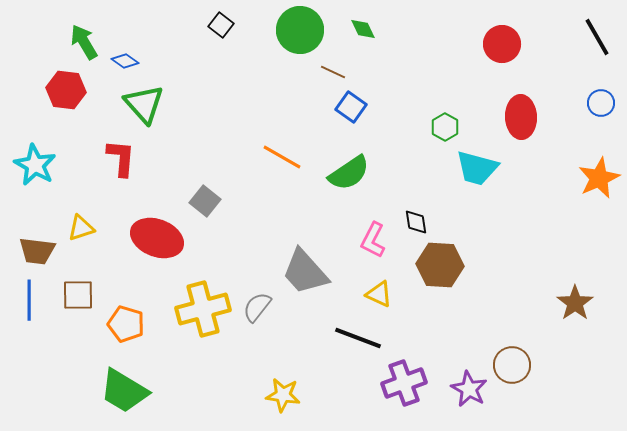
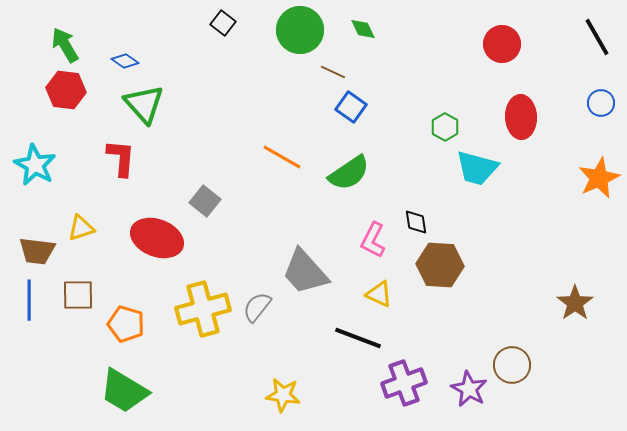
black square at (221, 25): moved 2 px right, 2 px up
green arrow at (84, 42): moved 19 px left, 3 px down
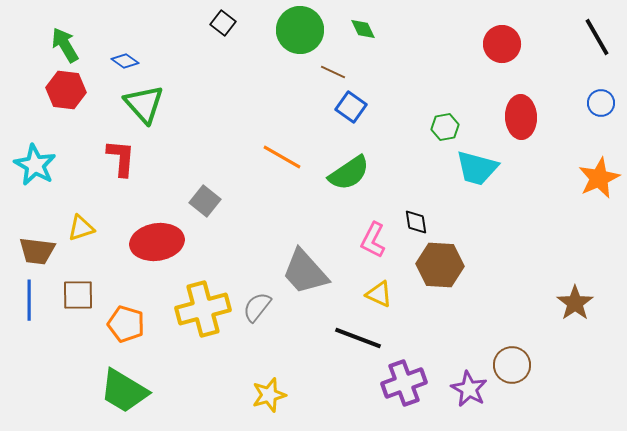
green hexagon at (445, 127): rotated 20 degrees clockwise
red ellipse at (157, 238): moved 4 px down; rotated 30 degrees counterclockwise
yellow star at (283, 395): moved 14 px left; rotated 24 degrees counterclockwise
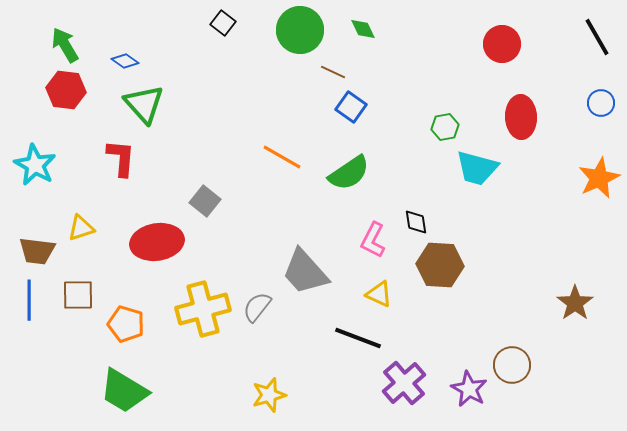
purple cross at (404, 383): rotated 21 degrees counterclockwise
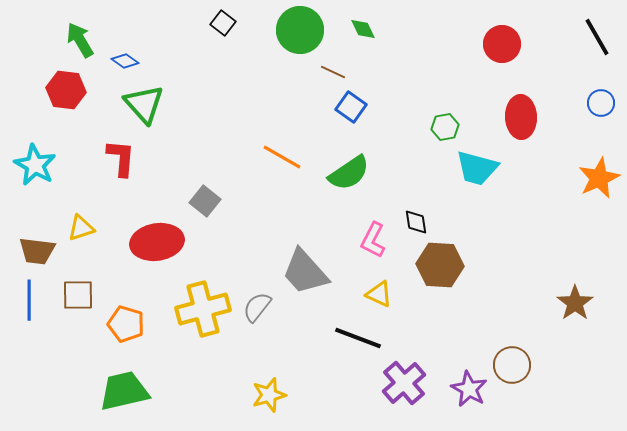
green arrow at (65, 45): moved 15 px right, 5 px up
green trapezoid at (124, 391): rotated 136 degrees clockwise
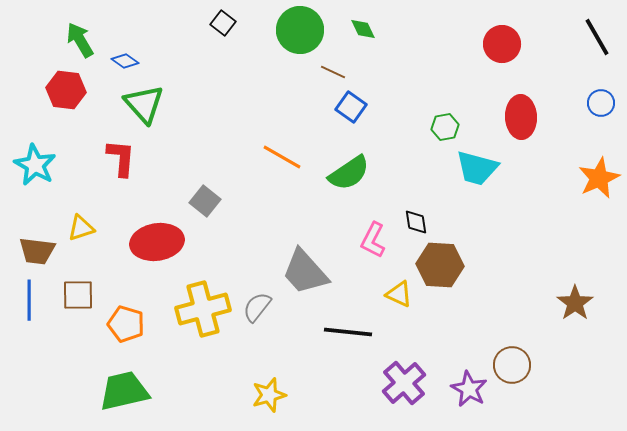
yellow triangle at (379, 294): moved 20 px right
black line at (358, 338): moved 10 px left, 6 px up; rotated 15 degrees counterclockwise
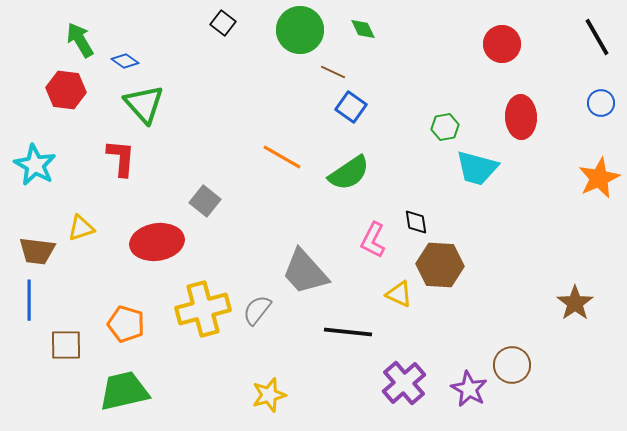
brown square at (78, 295): moved 12 px left, 50 px down
gray semicircle at (257, 307): moved 3 px down
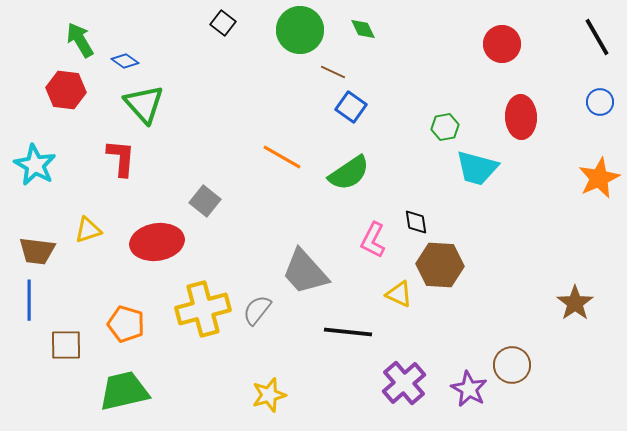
blue circle at (601, 103): moved 1 px left, 1 px up
yellow triangle at (81, 228): moved 7 px right, 2 px down
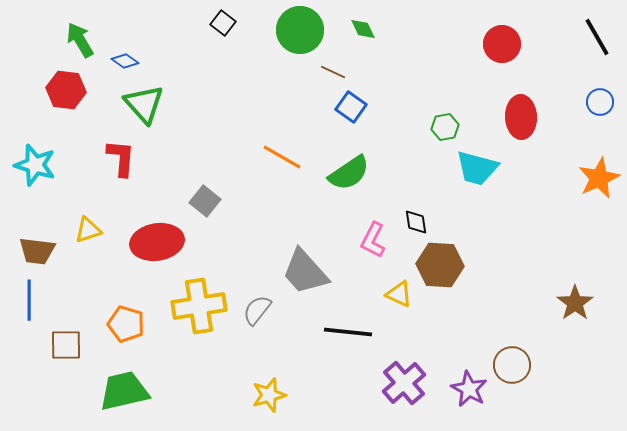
cyan star at (35, 165): rotated 12 degrees counterclockwise
yellow cross at (203, 309): moved 4 px left, 3 px up; rotated 6 degrees clockwise
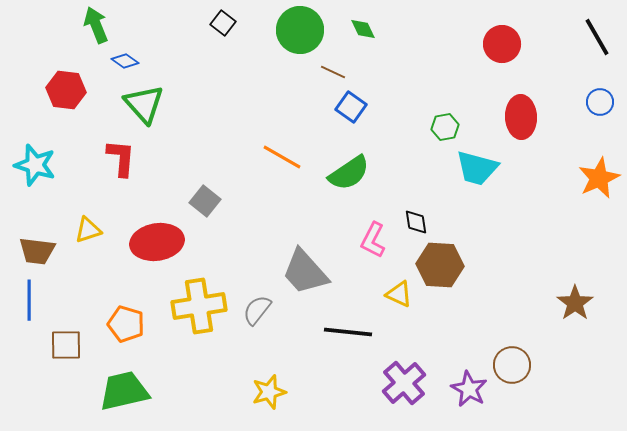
green arrow at (80, 40): moved 16 px right, 15 px up; rotated 9 degrees clockwise
yellow star at (269, 395): moved 3 px up
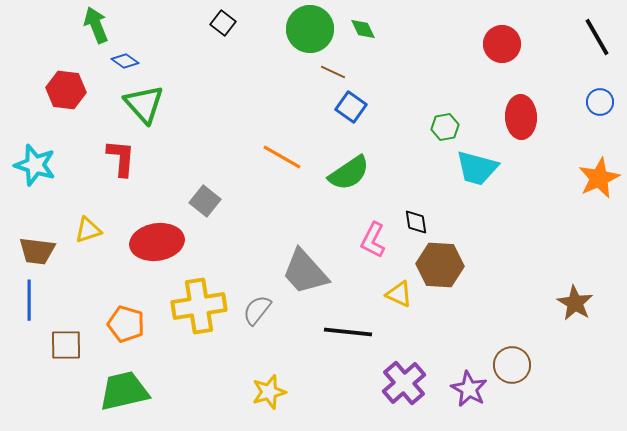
green circle at (300, 30): moved 10 px right, 1 px up
brown star at (575, 303): rotated 6 degrees counterclockwise
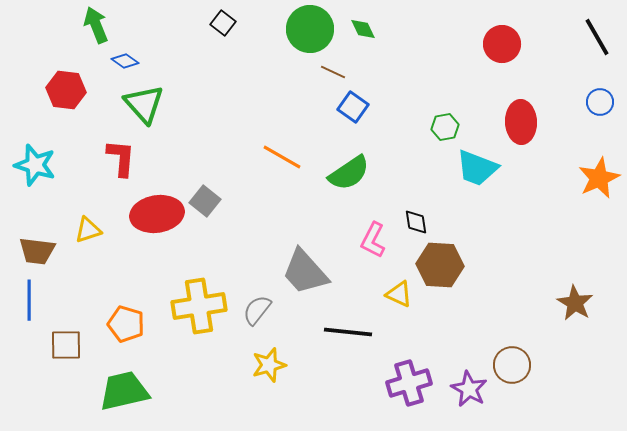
blue square at (351, 107): moved 2 px right
red ellipse at (521, 117): moved 5 px down
cyan trapezoid at (477, 168): rotated 6 degrees clockwise
red ellipse at (157, 242): moved 28 px up
purple cross at (404, 383): moved 5 px right; rotated 24 degrees clockwise
yellow star at (269, 392): moved 27 px up
